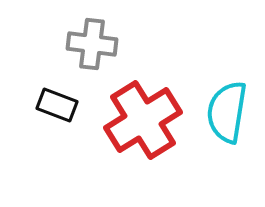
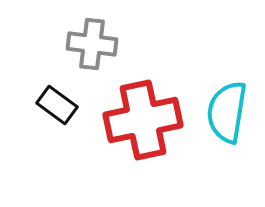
black rectangle: rotated 15 degrees clockwise
red cross: rotated 20 degrees clockwise
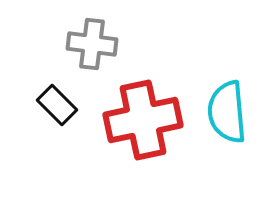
black rectangle: rotated 9 degrees clockwise
cyan semicircle: rotated 14 degrees counterclockwise
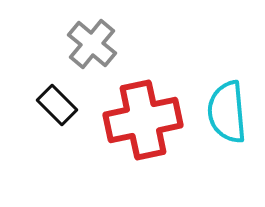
gray cross: rotated 33 degrees clockwise
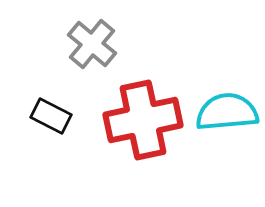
black rectangle: moved 6 px left, 11 px down; rotated 18 degrees counterclockwise
cyan semicircle: rotated 90 degrees clockwise
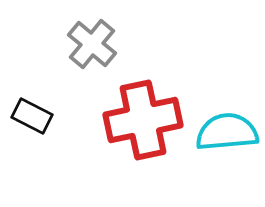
cyan semicircle: moved 20 px down
black rectangle: moved 19 px left
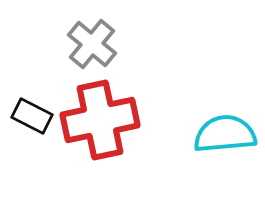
red cross: moved 43 px left
cyan semicircle: moved 2 px left, 2 px down
